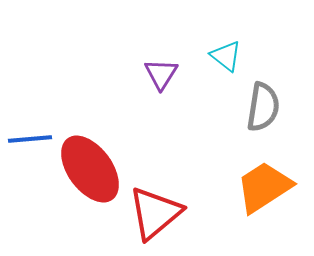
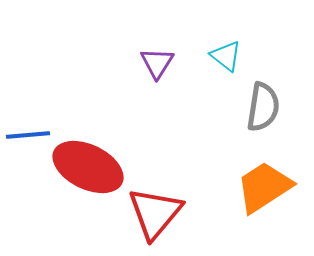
purple triangle: moved 4 px left, 11 px up
blue line: moved 2 px left, 4 px up
red ellipse: moved 2 px left, 2 px up; rotated 28 degrees counterclockwise
red triangle: rotated 10 degrees counterclockwise
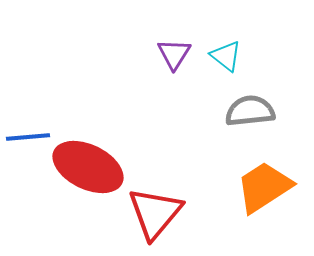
purple triangle: moved 17 px right, 9 px up
gray semicircle: moved 13 px left, 4 px down; rotated 105 degrees counterclockwise
blue line: moved 2 px down
